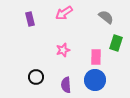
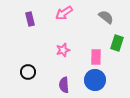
green rectangle: moved 1 px right
black circle: moved 8 px left, 5 px up
purple semicircle: moved 2 px left
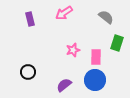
pink star: moved 10 px right
purple semicircle: rotated 56 degrees clockwise
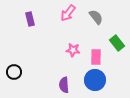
pink arrow: moved 4 px right; rotated 18 degrees counterclockwise
gray semicircle: moved 10 px left; rotated 14 degrees clockwise
green rectangle: rotated 56 degrees counterclockwise
pink star: rotated 24 degrees clockwise
black circle: moved 14 px left
purple semicircle: rotated 56 degrees counterclockwise
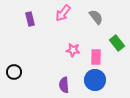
pink arrow: moved 5 px left
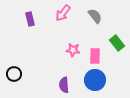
gray semicircle: moved 1 px left, 1 px up
pink rectangle: moved 1 px left, 1 px up
black circle: moved 2 px down
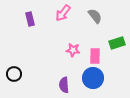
green rectangle: rotated 70 degrees counterclockwise
blue circle: moved 2 px left, 2 px up
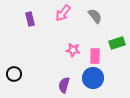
purple semicircle: rotated 21 degrees clockwise
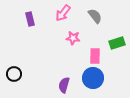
pink star: moved 12 px up
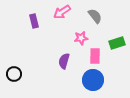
pink arrow: moved 1 px left, 1 px up; rotated 18 degrees clockwise
purple rectangle: moved 4 px right, 2 px down
pink star: moved 8 px right; rotated 16 degrees counterclockwise
blue circle: moved 2 px down
purple semicircle: moved 24 px up
